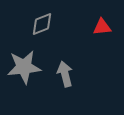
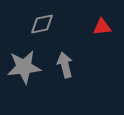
gray diamond: rotated 10 degrees clockwise
gray arrow: moved 9 px up
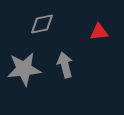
red triangle: moved 3 px left, 5 px down
gray star: moved 2 px down
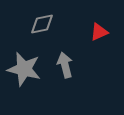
red triangle: rotated 18 degrees counterclockwise
gray star: rotated 20 degrees clockwise
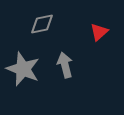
red triangle: rotated 18 degrees counterclockwise
gray star: moved 1 px left; rotated 8 degrees clockwise
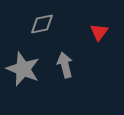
red triangle: rotated 12 degrees counterclockwise
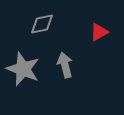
red triangle: rotated 24 degrees clockwise
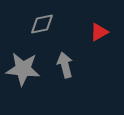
gray star: rotated 16 degrees counterclockwise
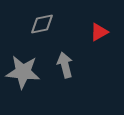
gray star: moved 3 px down
